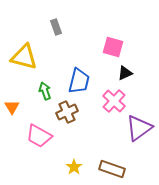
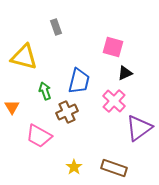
brown rectangle: moved 2 px right, 1 px up
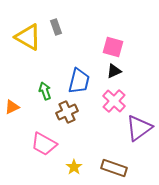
yellow triangle: moved 4 px right, 20 px up; rotated 16 degrees clockwise
black triangle: moved 11 px left, 2 px up
orange triangle: rotated 35 degrees clockwise
pink trapezoid: moved 5 px right, 8 px down
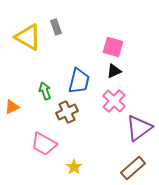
brown rectangle: moved 19 px right; rotated 60 degrees counterclockwise
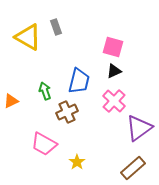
orange triangle: moved 1 px left, 6 px up
yellow star: moved 3 px right, 5 px up
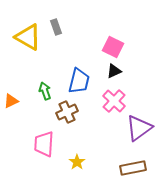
pink square: rotated 10 degrees clockwise
pink trapezoid: rotated 64 degrees clockwise
brown rectangle: rotated 30 degrees clockwise
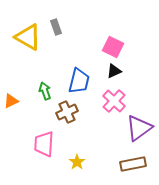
brown rectangle: moved 4 px up
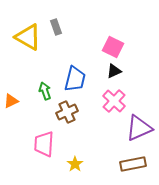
blue trapezoid: moved 4 px left, 2 px up
purple triangle: rotated 12 degrees clockwise
yellow star: moved 2 px left, 2 px down
